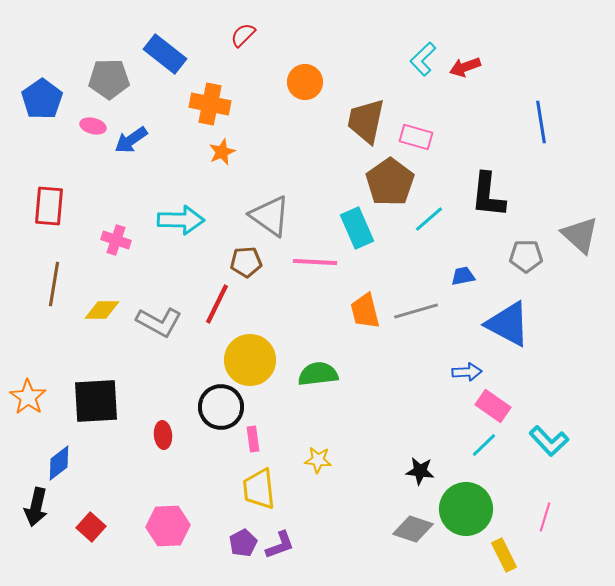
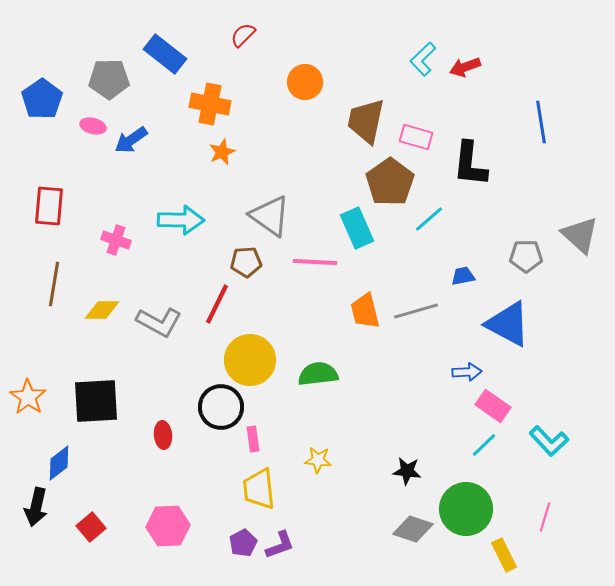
black L-shape at (488, 195): moved 18 px left, 31 px up
black star at (420, 471): moved 13 px left
red square at (91, 527): rotated 8 degrees clockwise
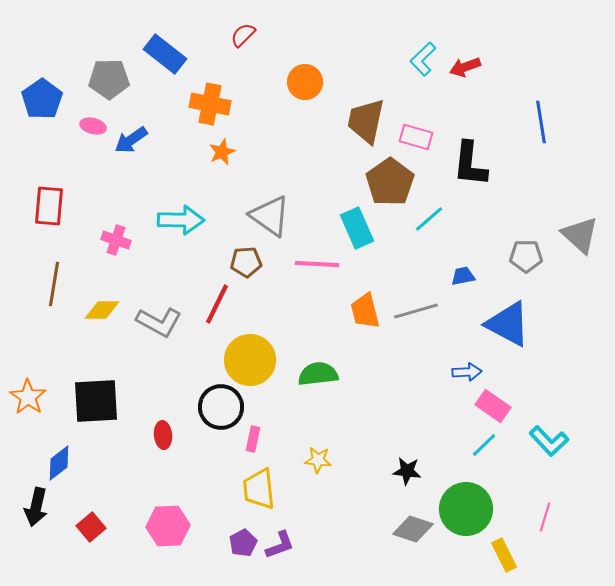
pink line at (315, 262): moved 2 px right, 2 px down
pink rectangle at (253, 439): rotated 20 degrees clockwise
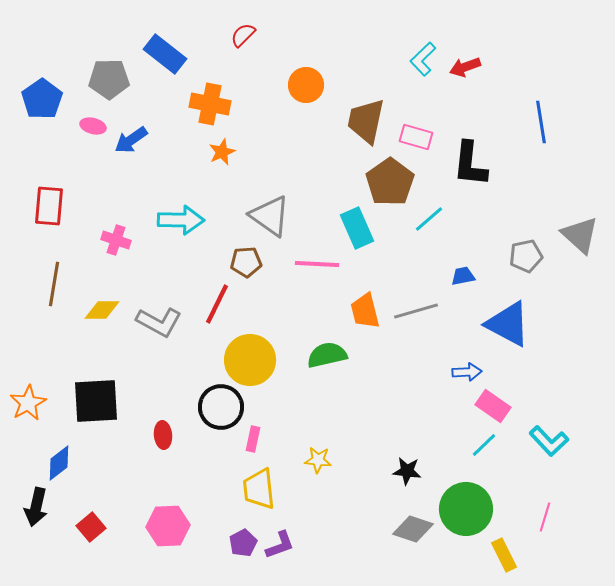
orange circle at (305, 82): moved 1 px right, 3 px down
gray pentagon at (526, 256): rotated 12 degrees counterclockwise
green semicircle at (318, 374): moved 9 px right, 19 px up; rotated 6 degrees counterclockwise
orange star at (28, 397): moved 6 px down; rotated 9 degrees clockwise
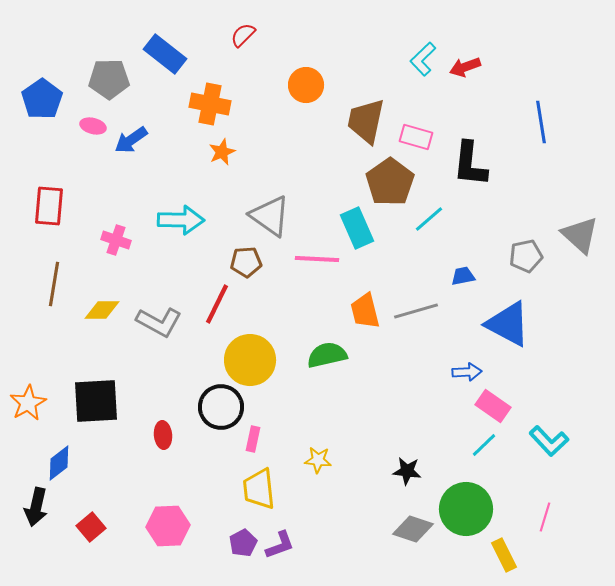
pink line at (317, 264): moved 5 px up
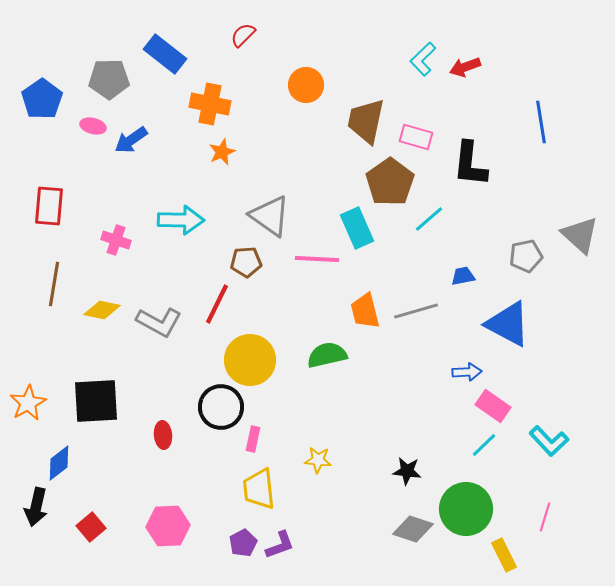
yellow diamond at (102, 310): rotated 12 degrees clockwise
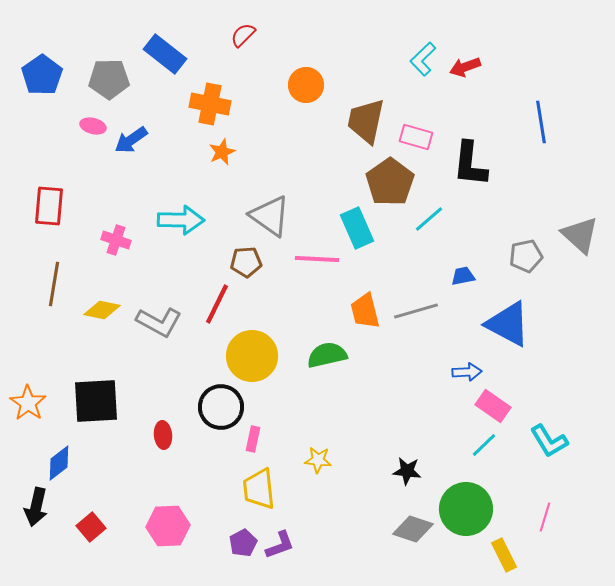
blue pentagon at (42, 99): moved 24 px up
yellow circle at (250, 360): moved 2 px right, 4 px up
orange star at (28, 403): rotated 9 degrees counterclockwise
cyan L-shape at (549, 441): rotated 12 degrees clockwise
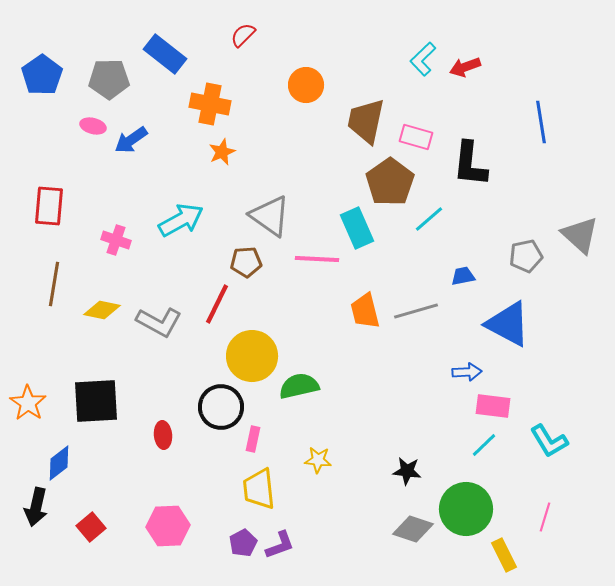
cyan arrow at (181, 220): rotated 30 degrees counterclockwise
green semicircle at (327, 355): moved 28 px left, 31 px down
pink rectangle at (493, 406): rotated 28 degrees counterclockwise
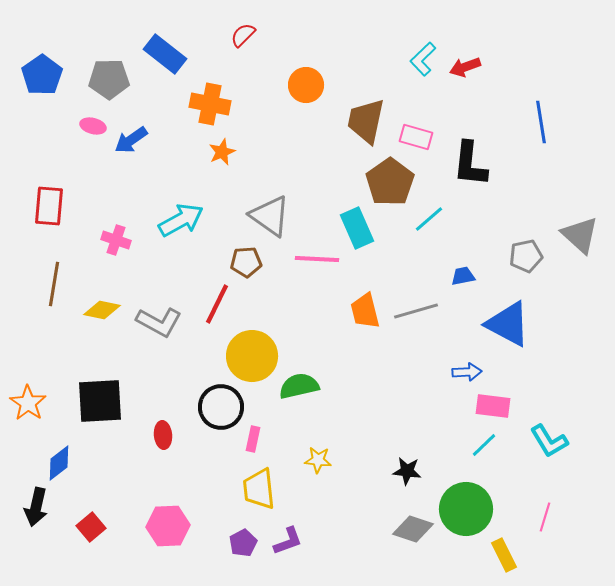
black square at (96, 401): moved 4 px right
purple L-shape at (280, 545): moved 8 px right, 4 px up
